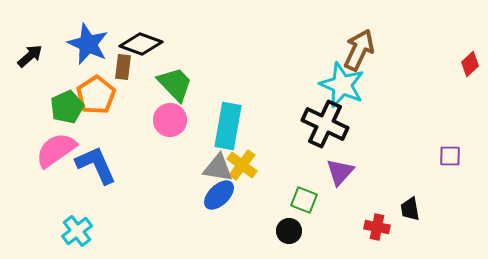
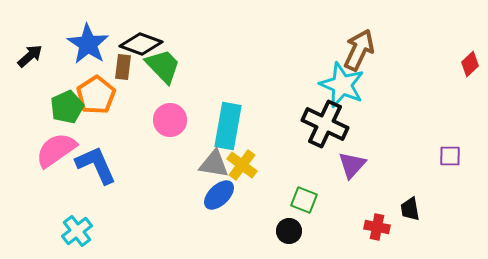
blue star: rotated 9 degrees clockwise
green trapezoid: moved 12 px left, 18 px up
gray triangle: moved 4 px left, 4 px up
purple triangle: moved 12 px right, 7 px up
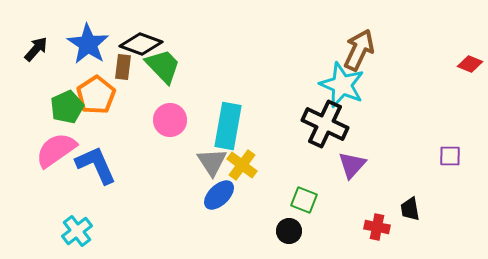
black arrow: moved 6 px right, 7 px up; rotated 8 degrees counterclockwise
red diamond: rotated 65 degrees clockwise
gray triangle: moved 2 px left, 2 px up; rotated 48 degrees clockwise
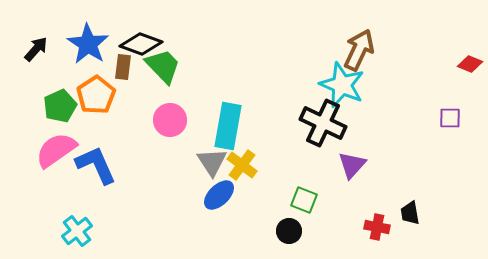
green pentagon: moved 7 px left, 1 px up
black cross: moved 2 px left, 1 px up
purple square: moved 38 px up
black trapezoid: moved 4 px down
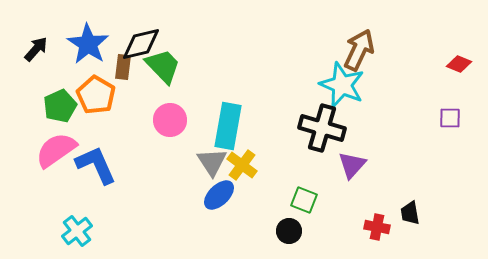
black diamond: rotated 33 degrees counterclockwise
red diamond: moved 11 px left
orange pentagon: rotated 9 degrees counterclockwise
black cross: moved 1 px left, 5 px down; rotated 9 degrees counterclockwise
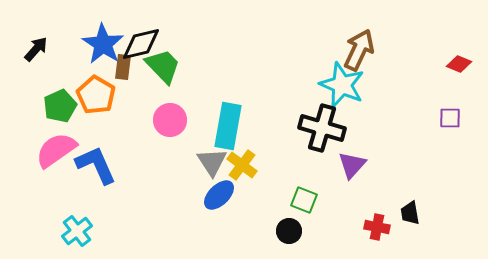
blue star: moved 15 px right
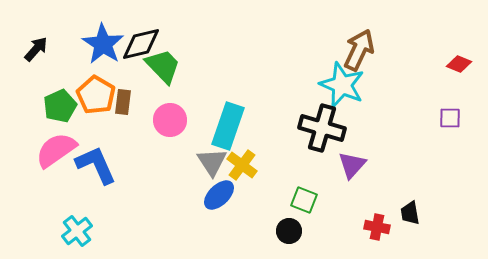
brown rectangle: moved 35 px down
cyan rectangle: rotated 9 degrees clockwise
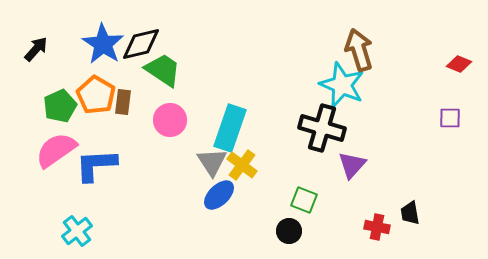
brown arrow: rotated 42 degrees counterclockwise
green trapezoid: moved 4 px down; rotated 12 degrees counterclockwise
cyan rectangle: moved 2 px right, 2 px down
blue L-shape: rotated 69 degrees counterclockwise
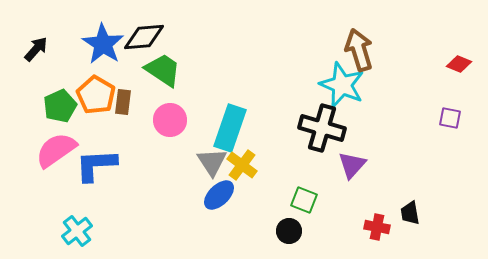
black diamond: moved 3 px right, 7 px up; rotated 9 degrees clockwise
purple square: rotated 10 degrees clockwise
